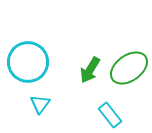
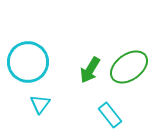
green ellipse: moved 1 px up
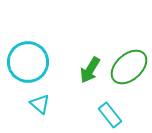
green ellipse: rotated 6 degrees counterclockwise
cyan triangle: rotated 25 degrees counterclockwise
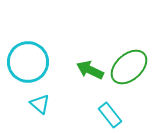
green arrow: rotated 84 degrees clockwise
